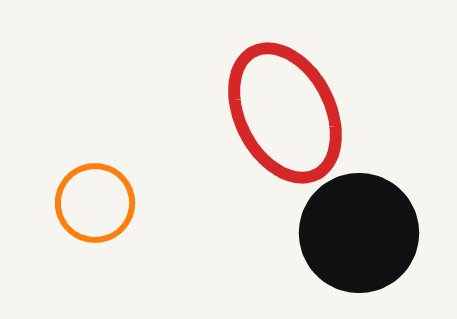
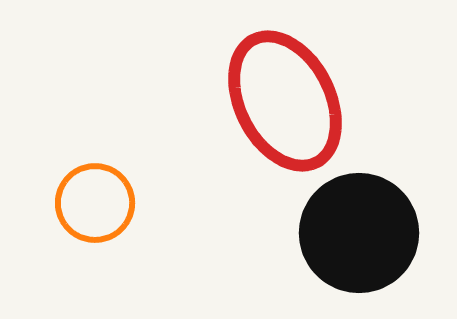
red ellipse: moved 12 px up
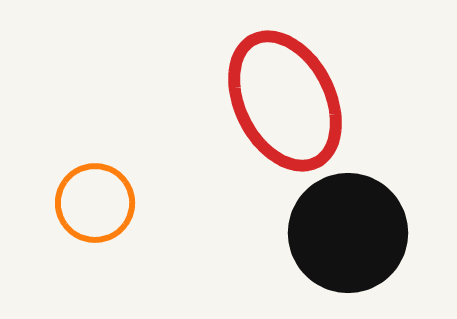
black circle: moved 11 px left
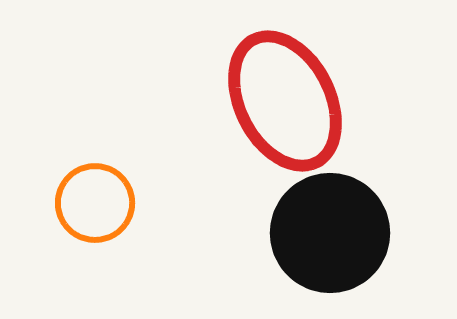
black circle: moved 18 px left
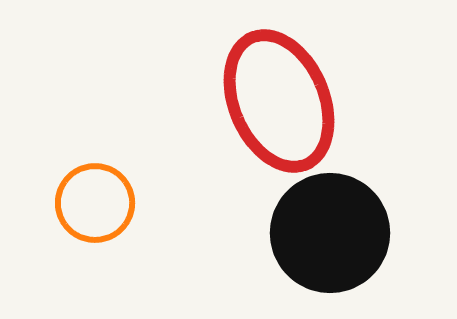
red ellipse: moved 6 px left; rotated 4 degrees clockwise
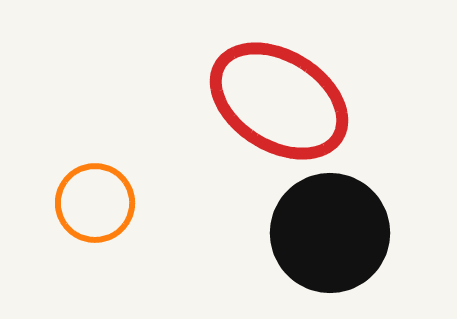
red ellipse: rotated 35 degrees counterclockwise
